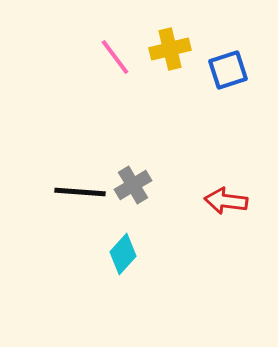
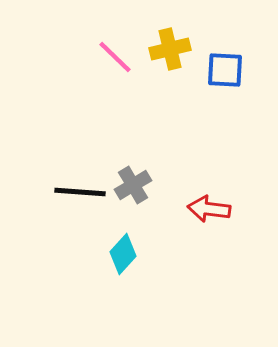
pink line: rotated 9 degrees counterclockwise
blue square: moved 3 px left; rotated 21 degrees clockwise
red arrow: moved 17 px left, 8 px down
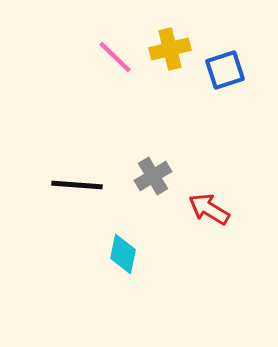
blue square: rotated 21 degrees counterclockwise
gray cross: moved 20 px right, 9 px up
black line: moved 3 px left, 7 px up
red arrow: rotated 24 degrees clockwise
cyan diamond: rotated 30 degrees counterclockwise
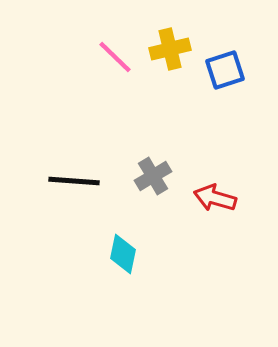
black line: moved 3 px left, 4 px up
red arrow: moved 6 px right, 11 px up; rotated 15 degrees counterclockwise
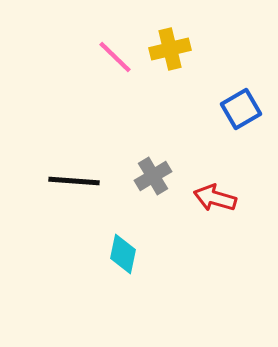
blue square: moved 16 px right, 39 px down; rotated 12 degrees counterclockwise
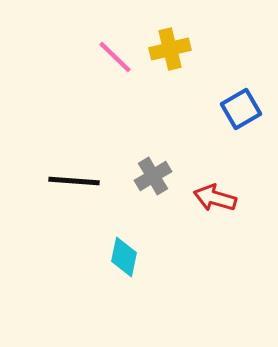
cyan diamond: moved 1 px right, 3 px down
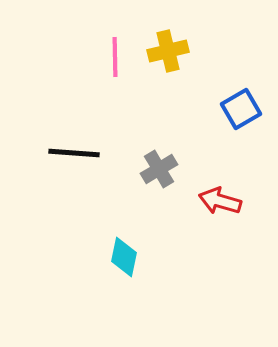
yellow cross: moved 2 px left, 2 px down
pink line: rotated 45 degrees clockwise
gray cross: moved 6 px right, 7 px up
black line: moved 28 px up
red arrow: moved 5 px right, 3 px down
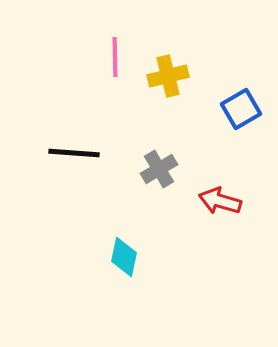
yellow cross: moved 25 px down
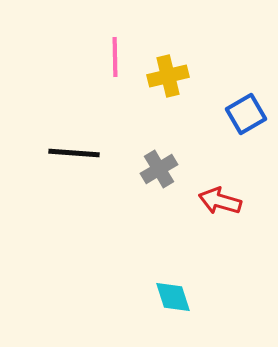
blue square: moved 5 px right, 5 px down
cyan diamond: moved 49 px right, 40 px down; rotated 30 degrees counterclockwise
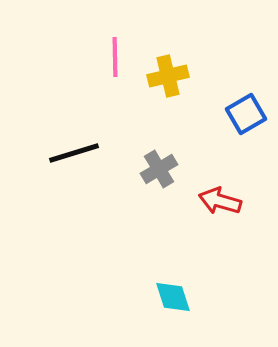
black line: rotated 21 degrees counterclockwise
